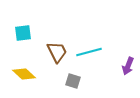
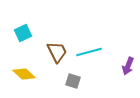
cyan square: rotated 18 degrees counterclockwise
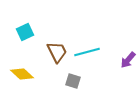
cyan square: moved 2 px right, 1 px up
cyan line: moved 2 px left
purple arrow: moved 6 px up; rotated 18 degrees clockwise
yellow diamond: moved 2 px left
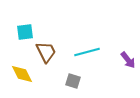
cyan square: rotated 18 degrees clockwise
brown trapezoid: moved 11 px left
purple arrow: rotated 78 degrees counterclockwise
yellow diamond: rotated 20 degrees clockwise
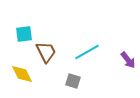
cyan square: moved 1 px left, 2 px down
cyan line: rotated 15 degrees counterclockwise
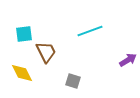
cyan line: moved 3 px right, 21 px up; rotated 10 degrees clockwise
purple arrow: rotated 84 degrees counterclockwise
yellow diamond: moved 1 px up
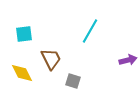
cyan line: rotated 40 degrees counterclockwise
brown trapezoid: moved 5 px right, 7 px down
purple arrow: rotated 18 degrees clockwise
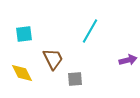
brown trapezoid: moved 2 px right
gray square: moved 2 px right, 2 px up; rotated 21 degrees counterclockwise
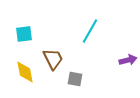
yellow diamond: moved 3 px right, 1 px up; rotated 15 degrees clockwise
gray square: rotated 14 degrees clockwise
